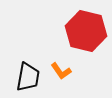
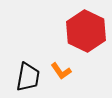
red hexagon: rotated 12 degrees clockwise
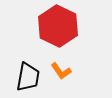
red hexagon: moved 28 px left, 5 px up
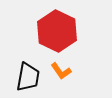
red hexagon: moved 1 px left, 5 px down
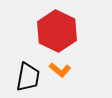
orange L-shape: moved 1 px left, 1 px up; rotated 15 degrees counterclockwise
